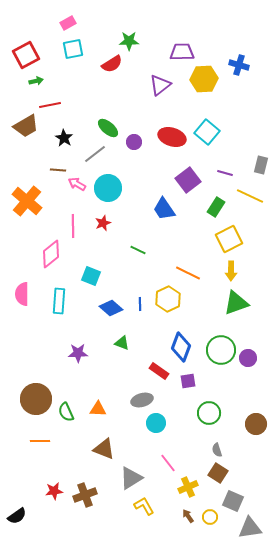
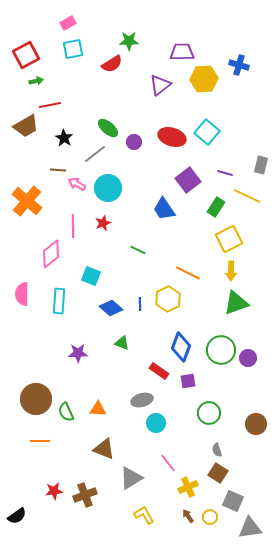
yellow line at (250, 196): moved 3 px left
yellow L-shape at (144, 506): moved 9 px down
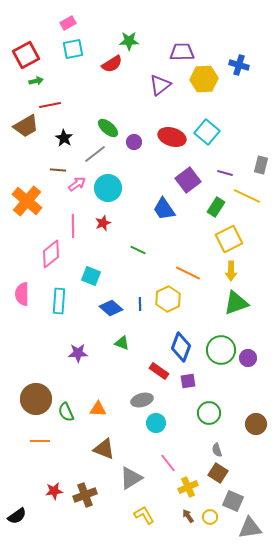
pink arrow at (77, 184): rotated 114 degrees clockwise
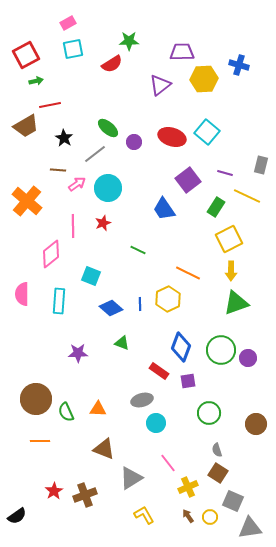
red star at (54, 491): rotated 24 degrees counterclockwise
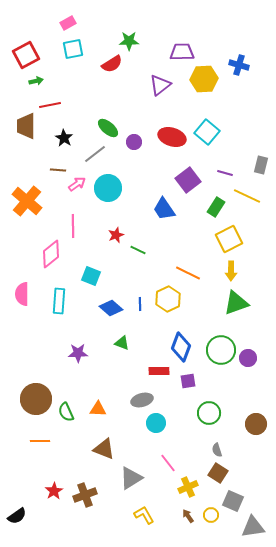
brown trapezoid at (26, 126): rotated 120 degrees clockwise
red star at (103, 223): moved 13 px right, 12 px down
red rectangle at (159, 371): rotated 36 degrees counterclockwise
yellow circle at (210, 517): moved 1 px right, 2 px up
gray triangle at (250, 528): moved 3 px right, 1 px up
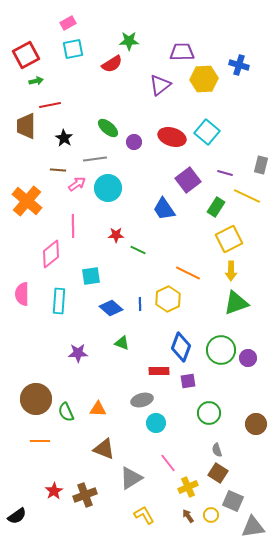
gray line at (95, 154): moved 5 px down; rotated 30 degrees clockwise
red star at (116, 235): rotated 21 degrees clockwise
cyan square at (91, 276): rotated 30 degrees counterclockwise
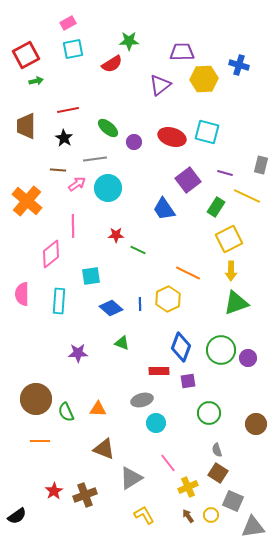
red line at (50, 105): moved 18 px right, 5 px down
cyan square at (207, 132): rotated 25 degrees counterclockwise
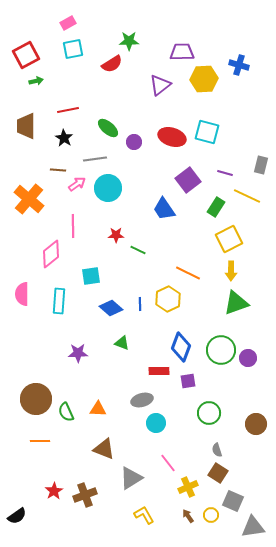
orange cross at (27, 201): moved 2 px right, 2 px up
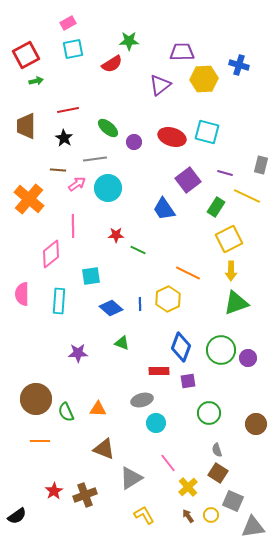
yellow cross at (188, 487): rotated 18 degrees counterclockwise
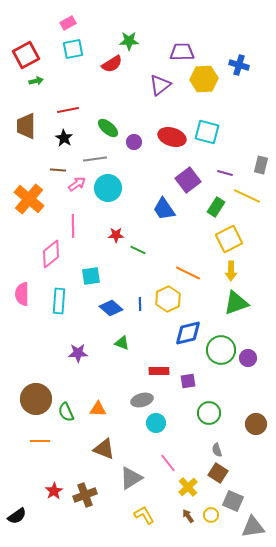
blue diamond at (181, 347): moved 7 px right, 14 px up; rotated 56 degrees clockwise
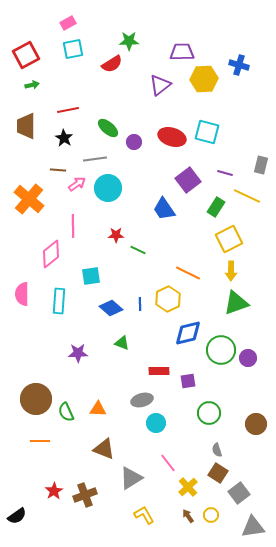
green arrow at (36, 81): moved 4 px left, 4 px down
gray square at (233, 501): moved 6 px right, 8 px up; rotated 30 degrees clockwise
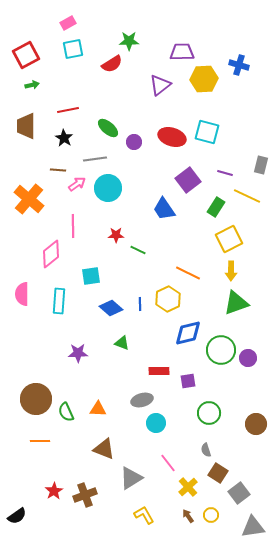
gray semicircle at (217, 450): moved 11 px left
